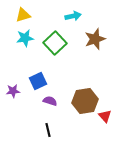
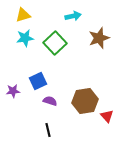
brown star: moved 4 px right, 1 px up
red triangle: moved 2 px right
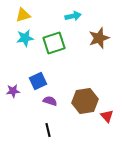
green square: moved 1 px left; rotated 25 degrees clockwise
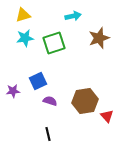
black line: moved 4 px down
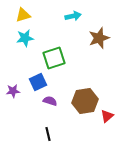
green square: moved 15 px down
blue square: moved 1 px down
red triangle: rotated 32 degrees clockwise
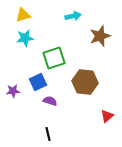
brown star: moved 1 px right, 2 px up
brown hexagon: moved 19 px up; rotated 15 degrees clockwise
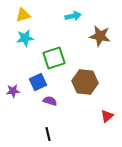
brown star: rotated 30 degrees clockwise
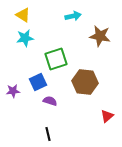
yellow triangle: rotated 49 degrees clockwise
green square: moved 2 px right, 1 px down
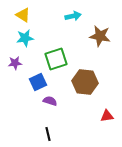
purple star: moved 2 px right, 28 px up
red triangle: rotated 32 degrees clockwise
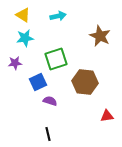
cyan arrow: moved 15 px left
brown star: rotated 15 degrees clockwise
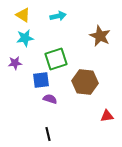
blue square: moved 3 px right, 2 px up; rotated 18 degrees clockwise
purple semicircle: moved 2 px up
